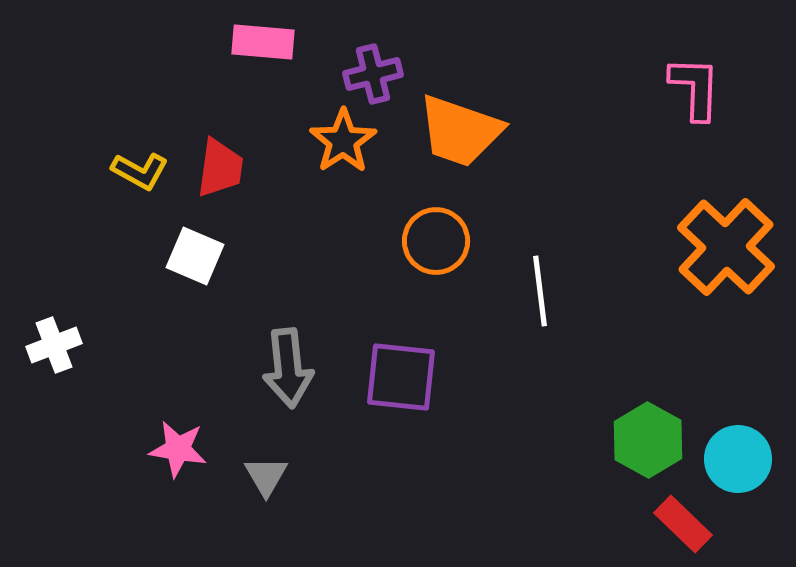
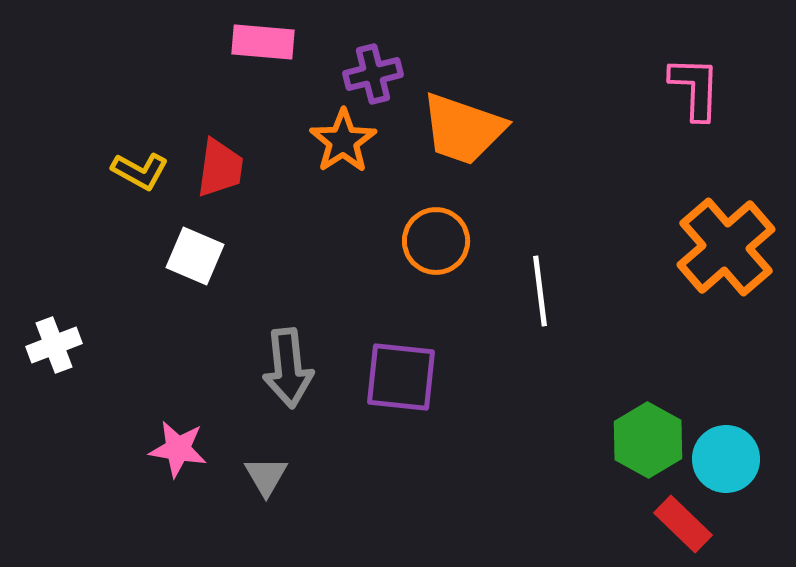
orange trapezoid: moved 3 px right, 2 px up
orange cross: rotated 6 degrees clockwise
cyan circle: moved 12 px left
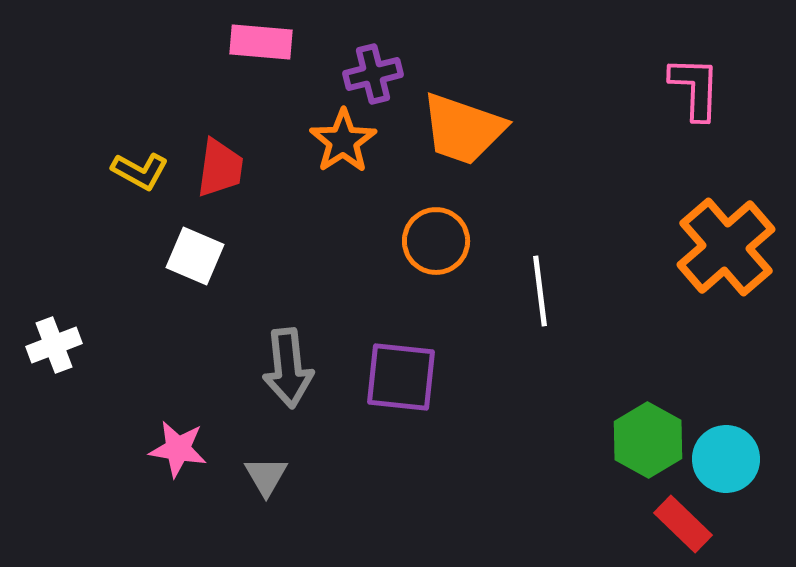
pink rectangle: moved 2 px left
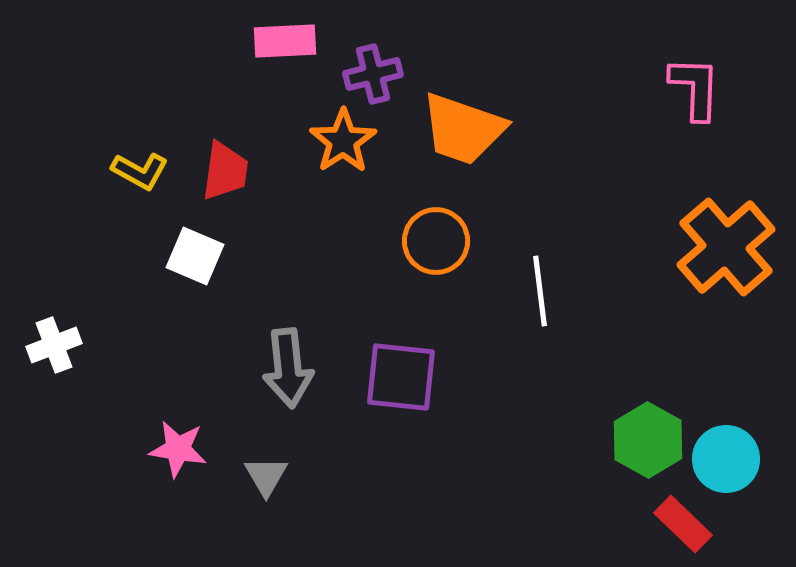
pink rectangle: moved 24 px right, 1 px up; rotated 8 degrees counterclockwise
red trapezoid: moved 5 px right, 3 px down
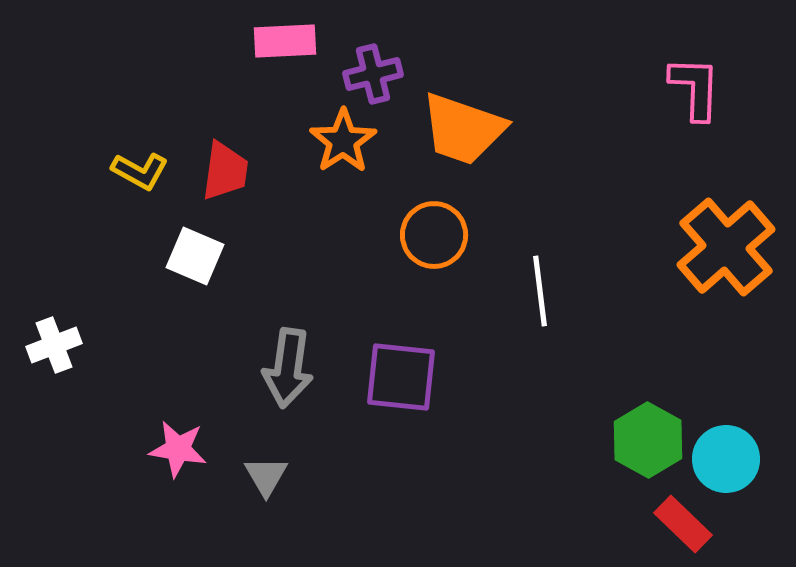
orange circle: moved 2 px left, 6 px up
gray arrow: rotated 14 degrees clockwise
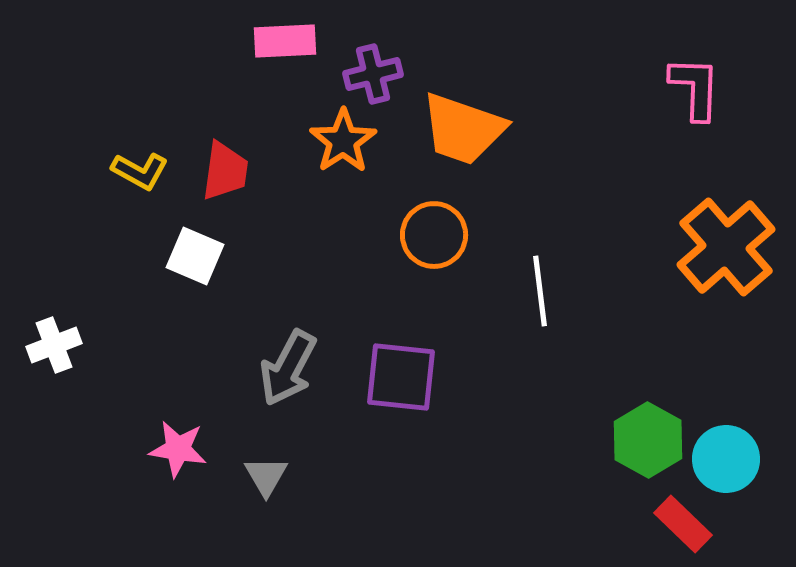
gray arrow: rotated 20 degrees clockwise
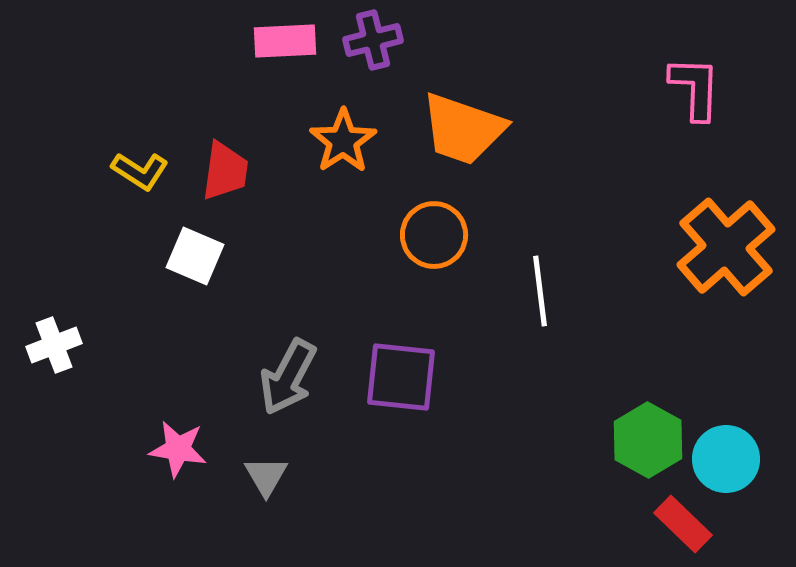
purple cross: moved 34 px up
yellow L-shape: rotated 4 degrees clockwise
gray arrow: moved 9 px down
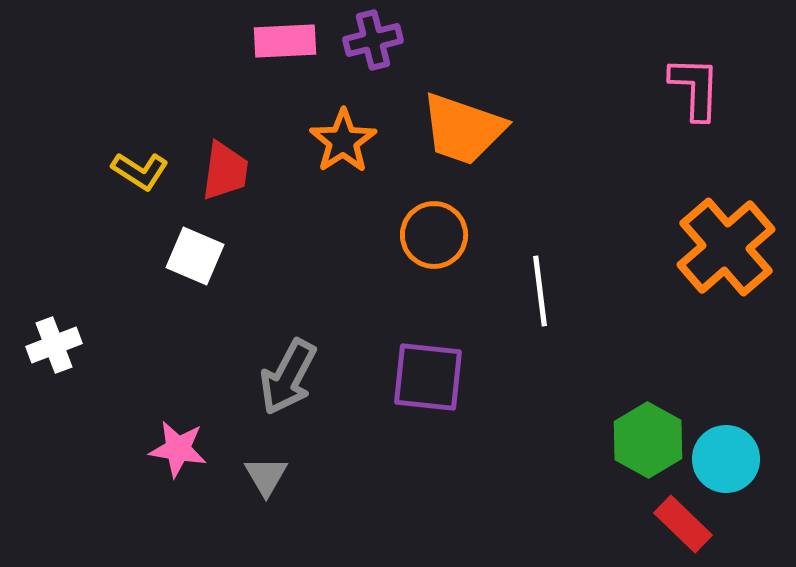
purple square: moved 27 px right
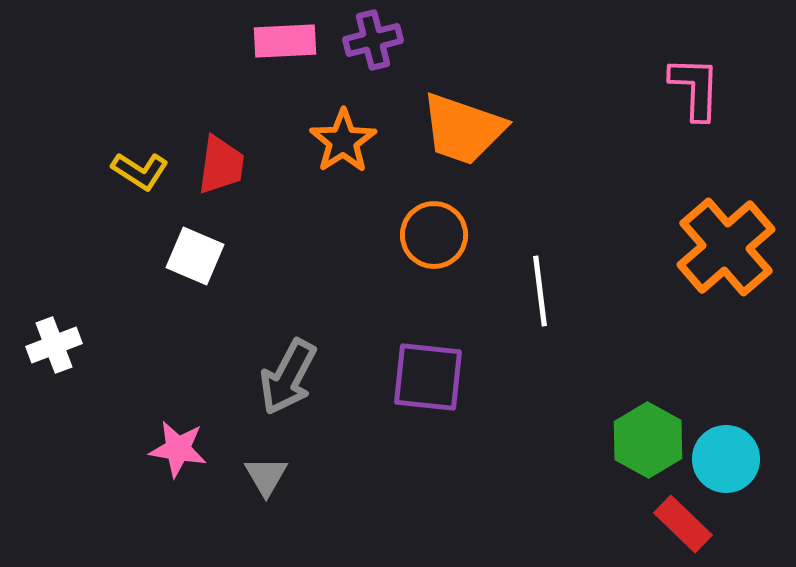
red trapezoid: moved 4 px left, 6 px up
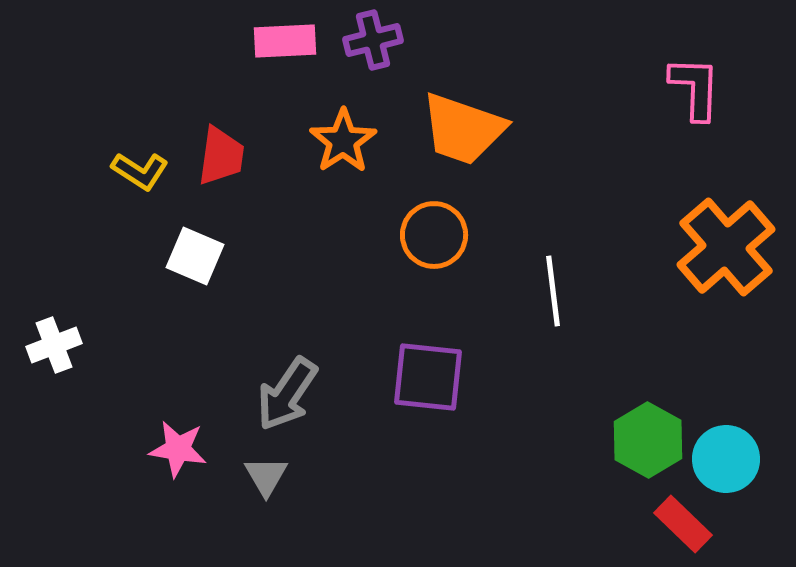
red trapezoid: moved 9 px up
white line: moved 13 px right
gray arrow: moved 1 px left, 17 px down; rotated 6 degrees clockwise
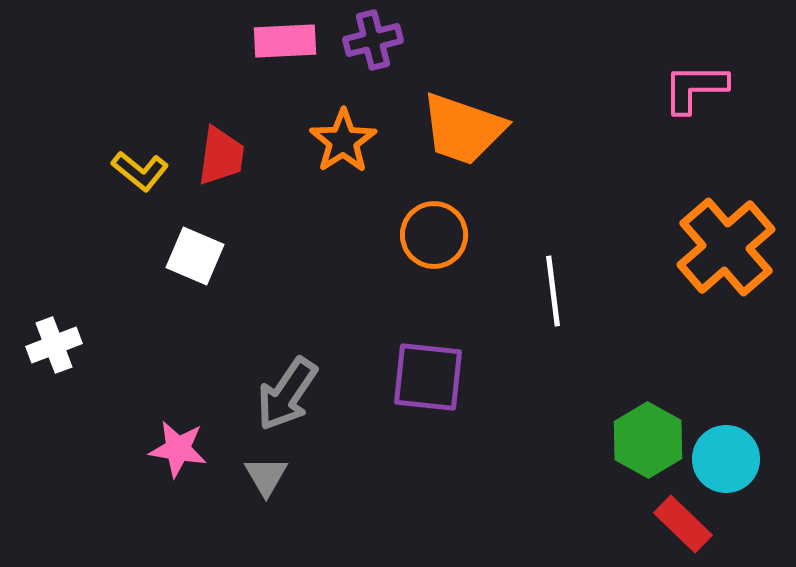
pink L-shape: rotated 92 degrees counterclockwise
yellow L-shape: rotated 6 degrees clockwise
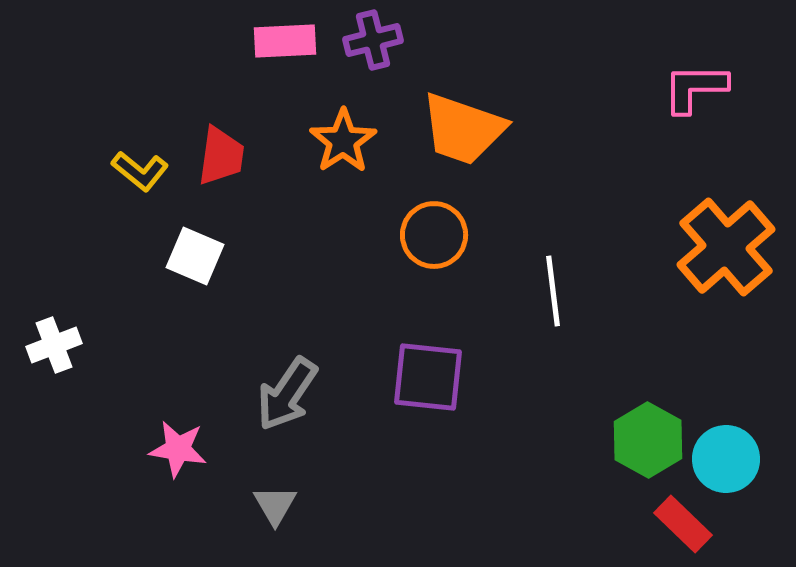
gray triangle: moved 9 px right, 29 px down
